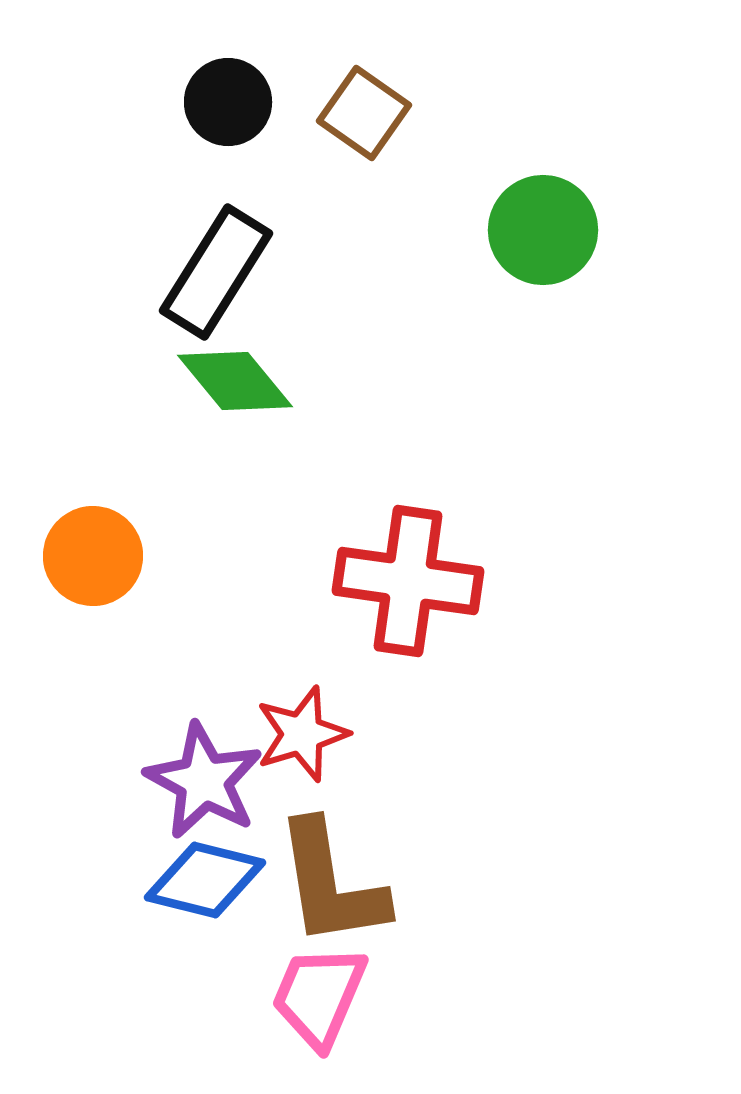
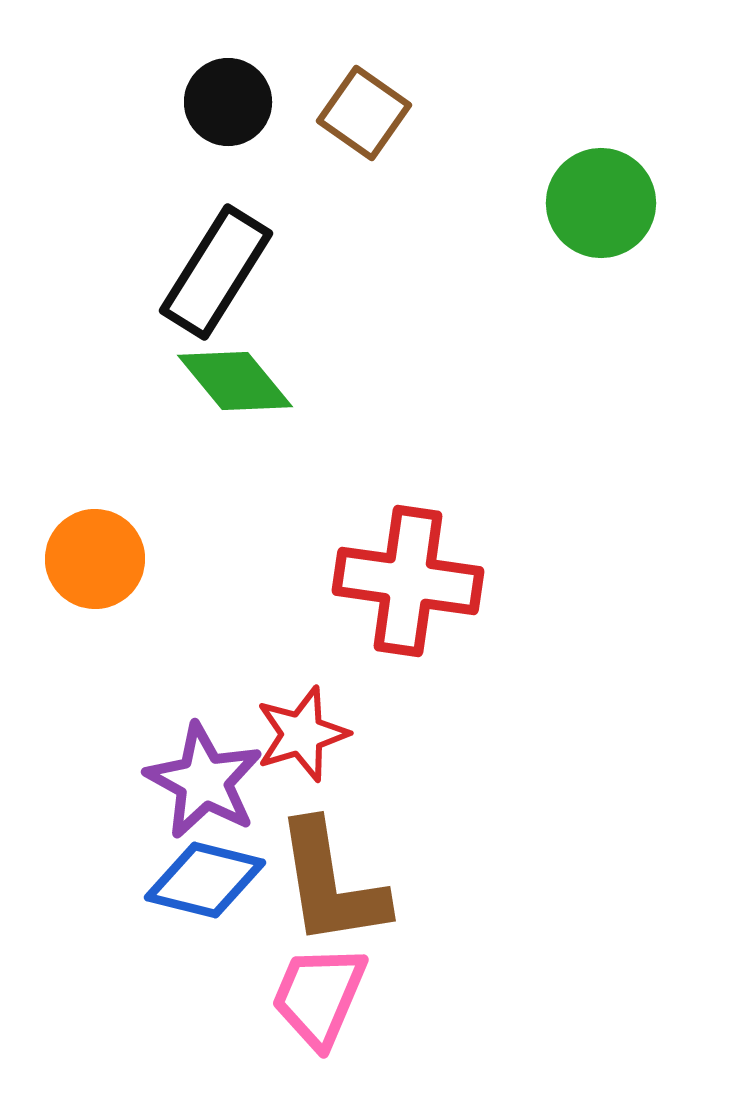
green circle: moved 58 px right, 27 px up
orange circle: moved 2 px right, 3 px down
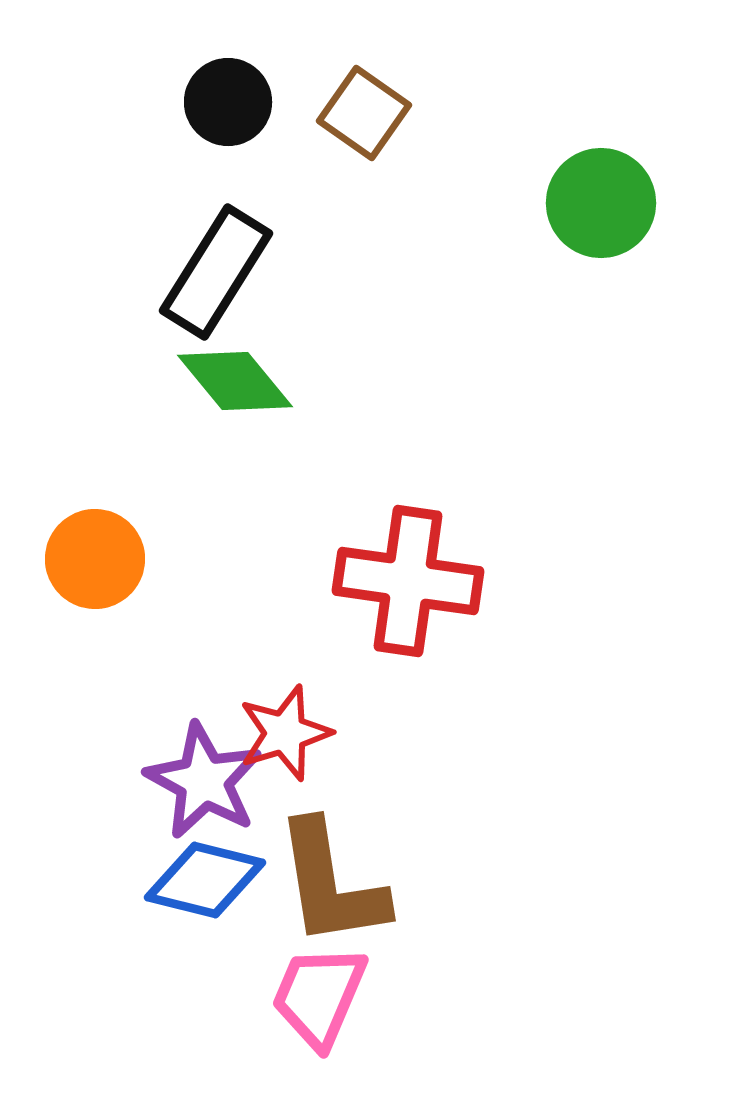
red star: moved 17 px left, 1 px up
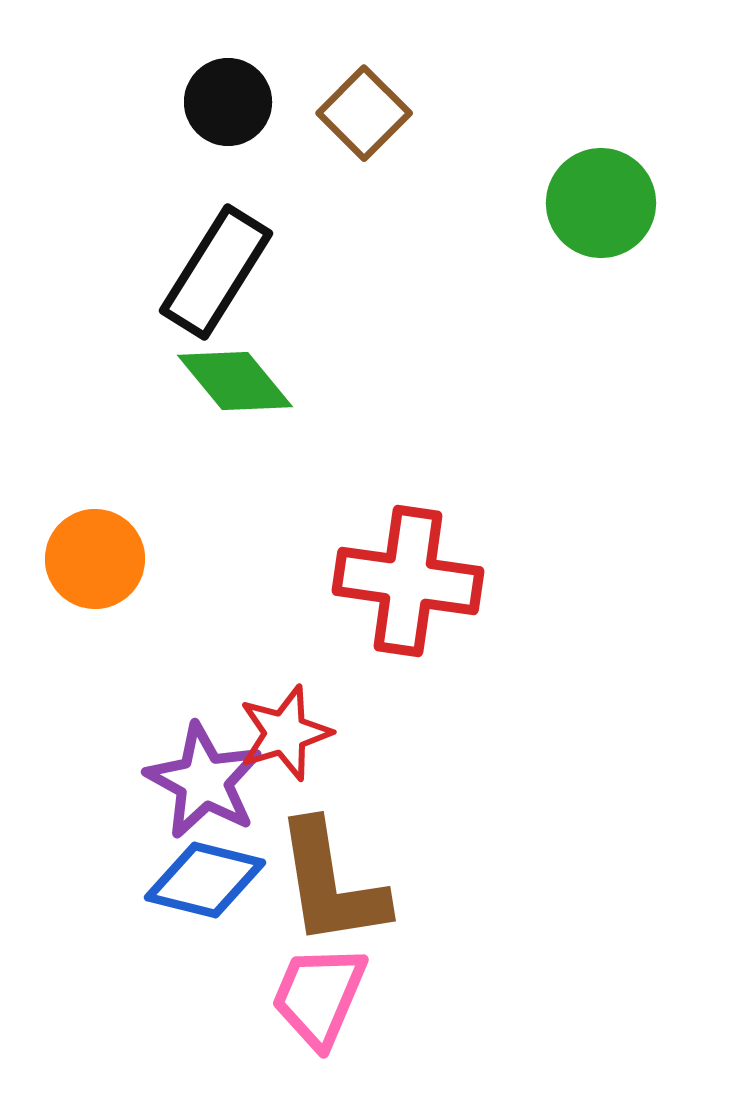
brown square: rotated 10 degrees clockwise
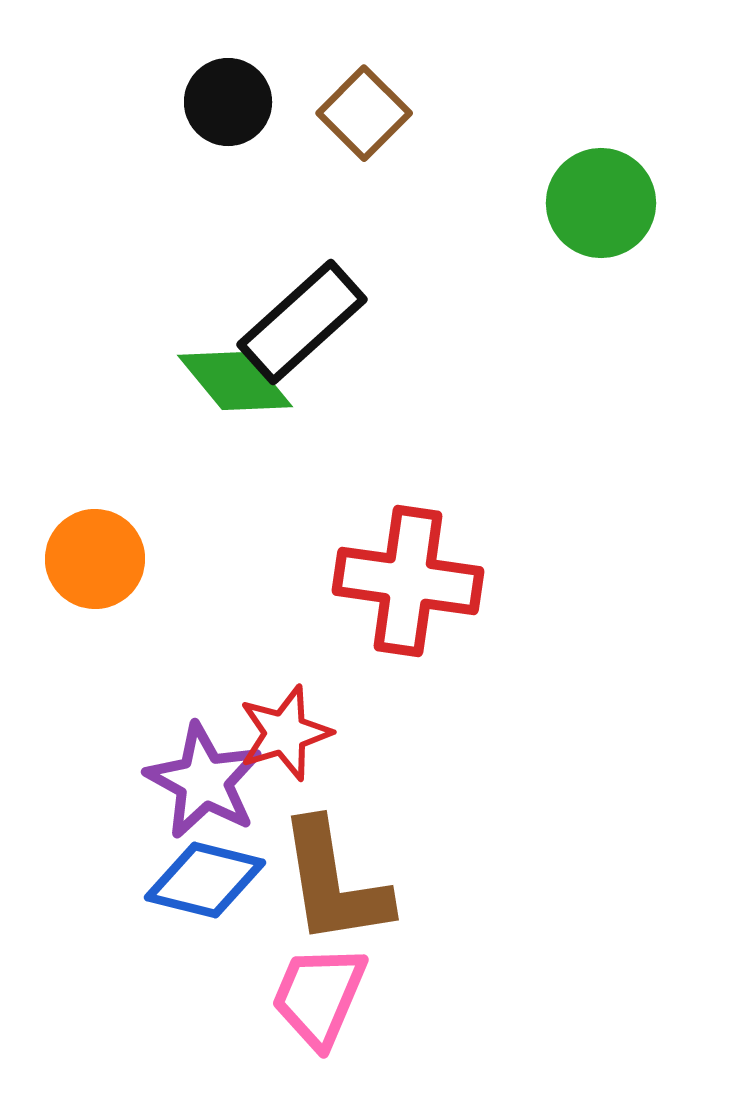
black rectangle: moved 86 px right, 50 px down; rotated 16 degrees clockwise
brown L-shape: moved 3 px right, 1 px up
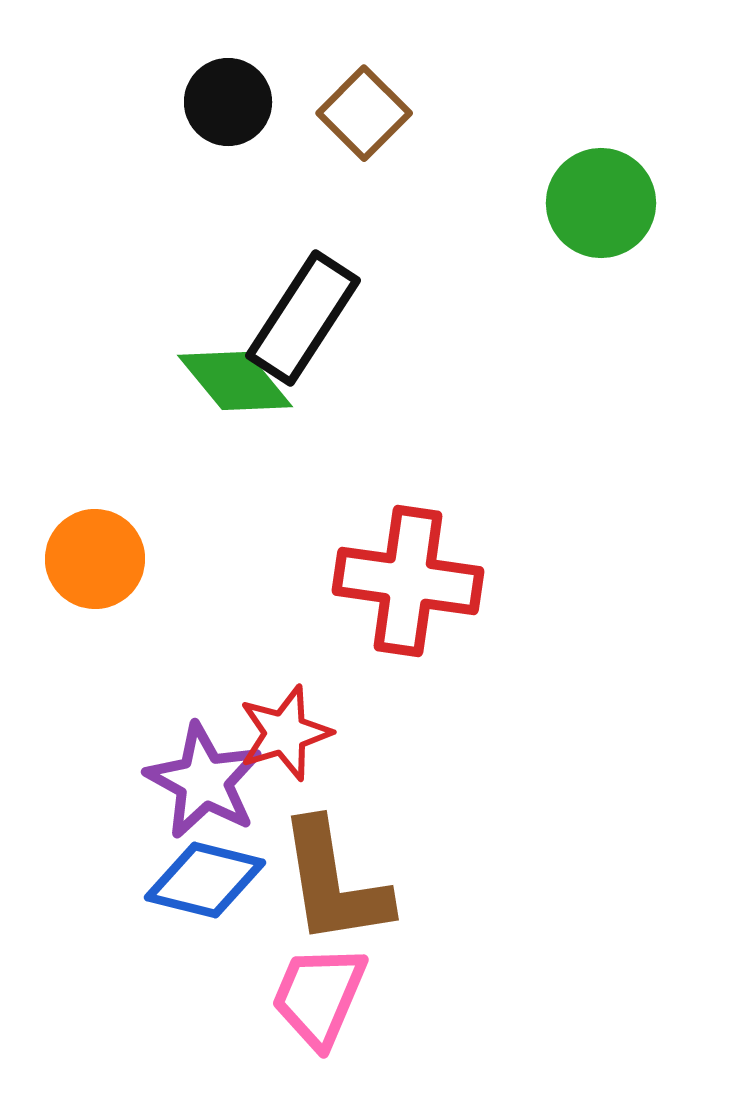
black rectangle: moved 1 px right, 4 px up; rotated 15 degrees counterclockwise
